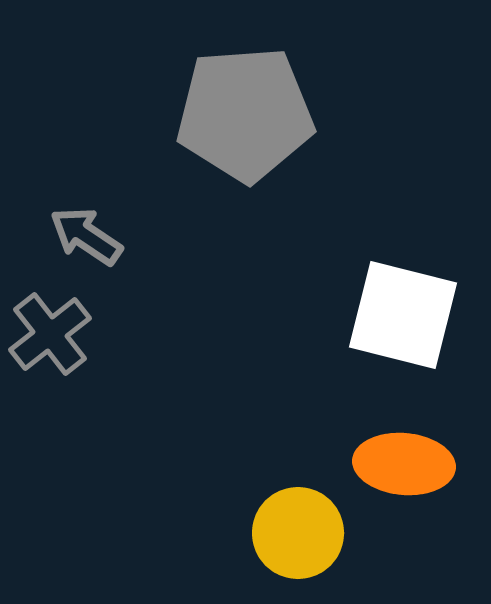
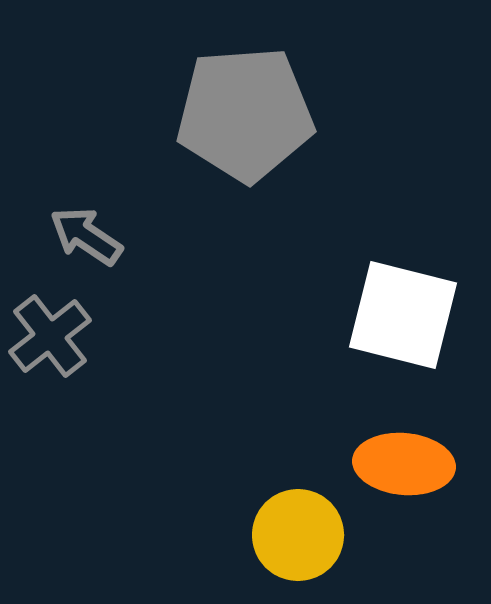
gray cross: moved 2 px down
yellow circle: moved 2 px down
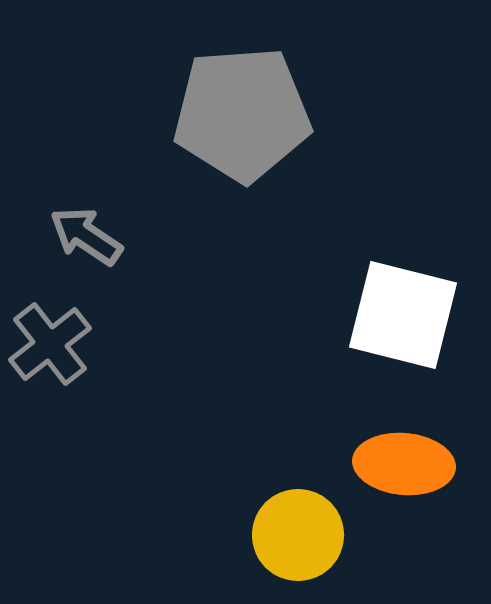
gray pentagon: moved 3 px left
gray cross: moved 8 px down
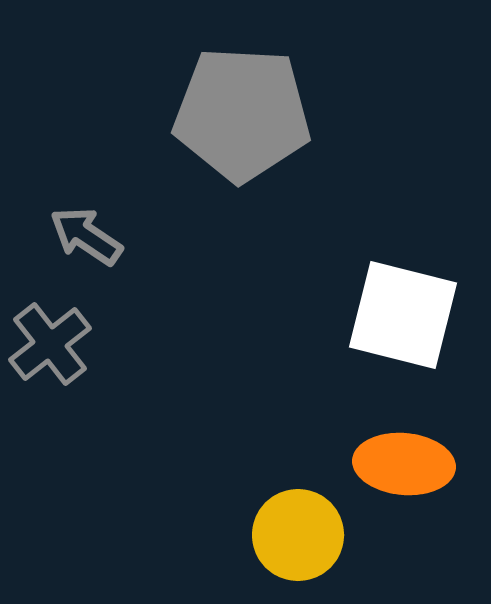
gray pentagon: rotated 7 degrees clockwise
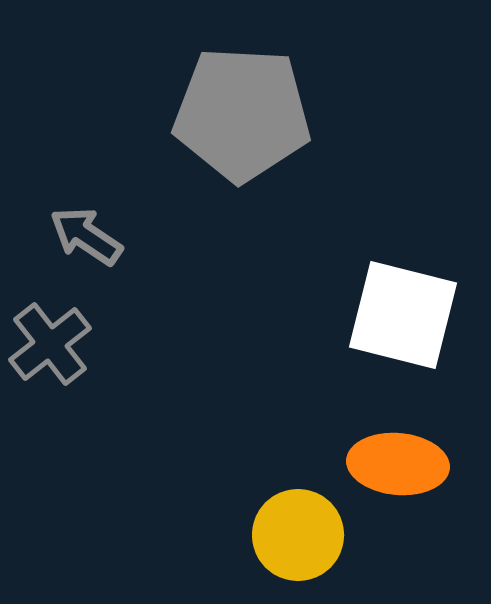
orange ellipse: moved 6 px left
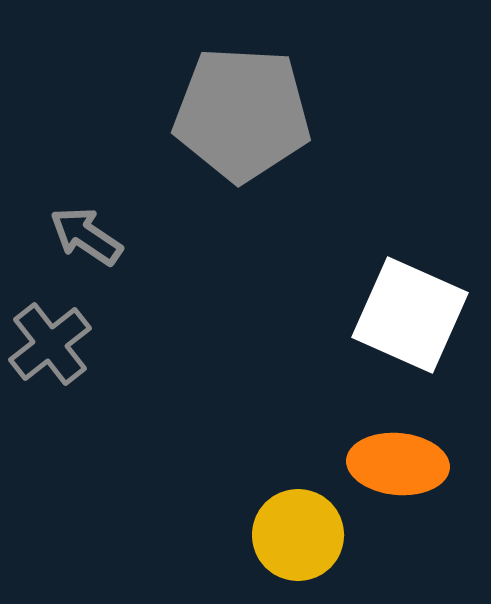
white square: moved 7 px right; rotated 10 degrees clockwise
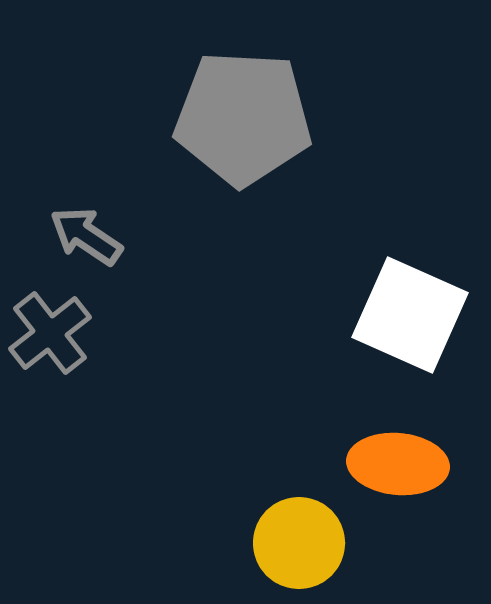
gray pentagon: moved 1 px right, 4 px down
gray cross: moved 11 px up
yellow circle: moved 1 px right, 8 px down
